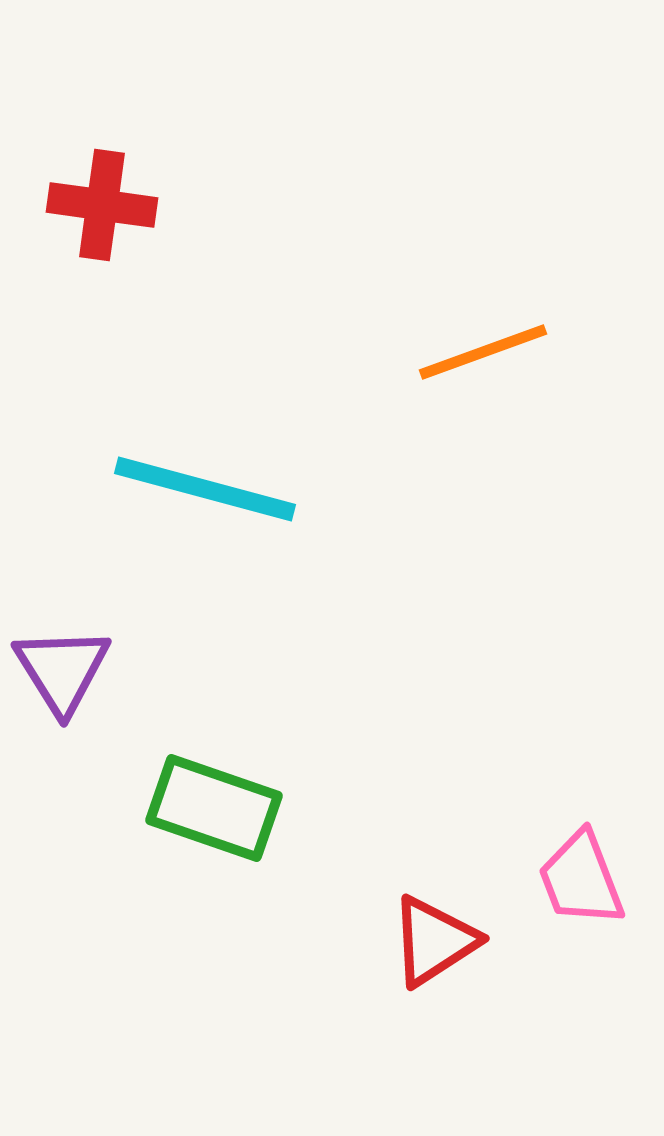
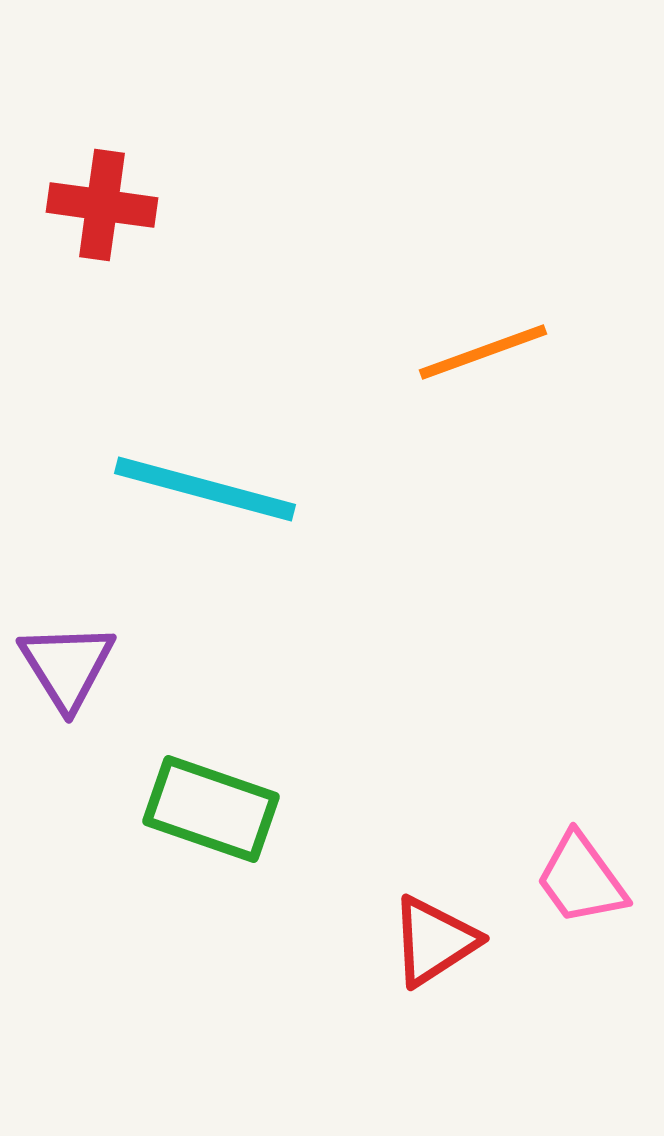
purple triangle: moved 5 px right, 4 px up
green rectangle: moved 3 px left, 1 px down
pink trapezoid: rotated 15 degrees counterclockwise
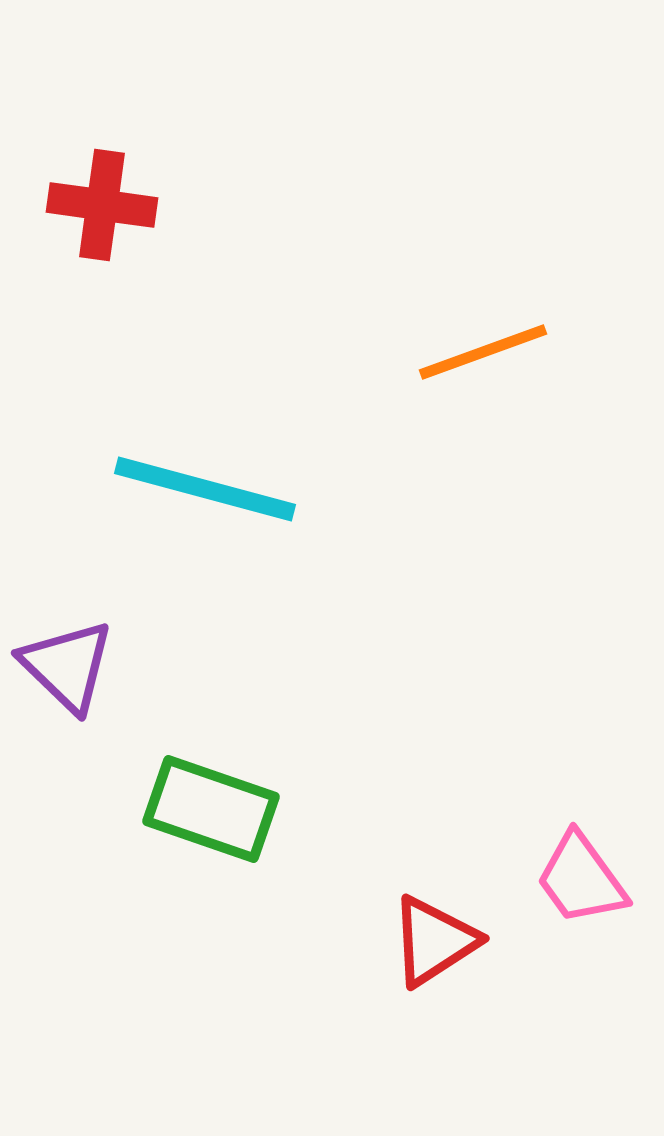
purple triangle: rotated 14 degrees counterclockwise
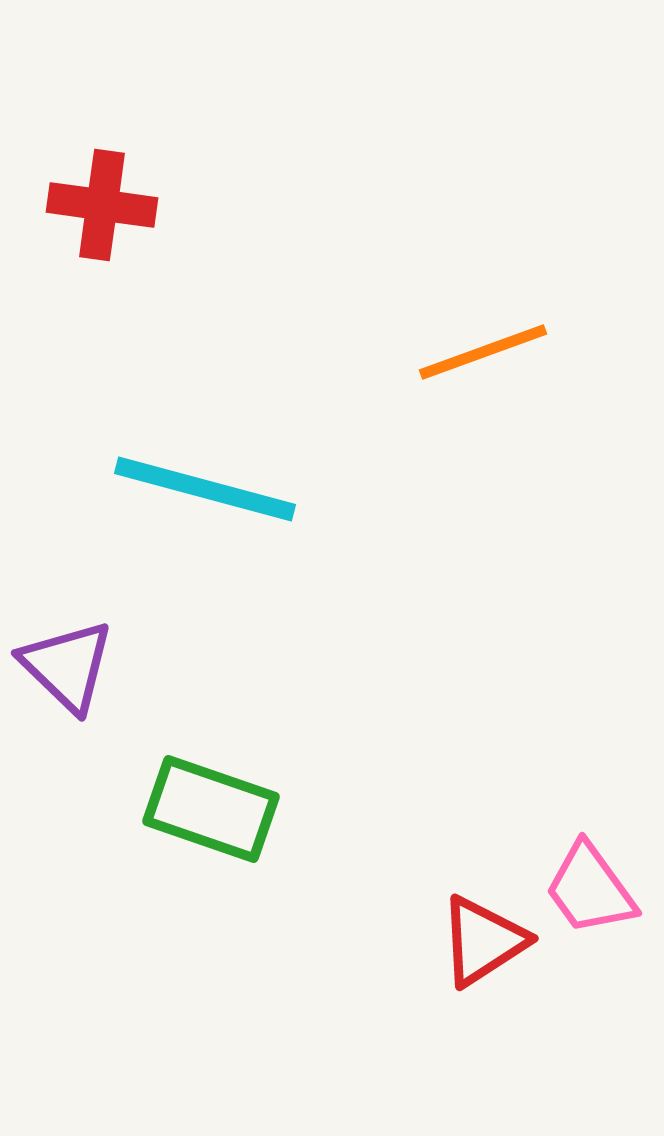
pink trapezoid: moved 9 px right, 10 px down
red triangle: moved 49 px right
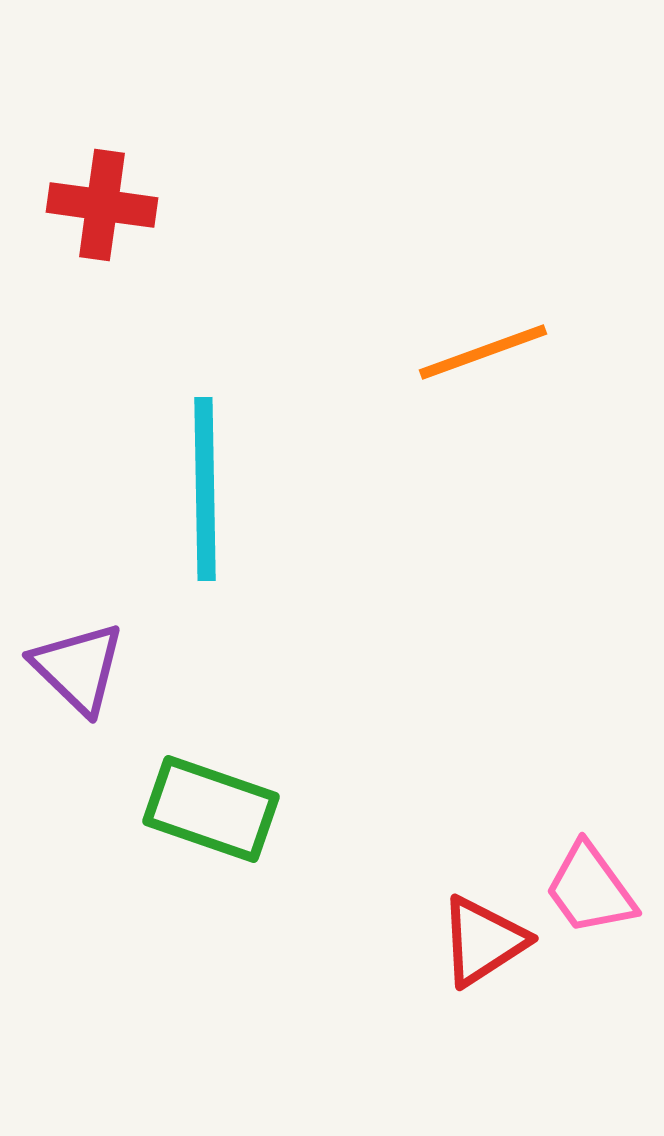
cyan line: rotated 74 degrees clockwise
purple triangle: moved 11 px right, 2 px down
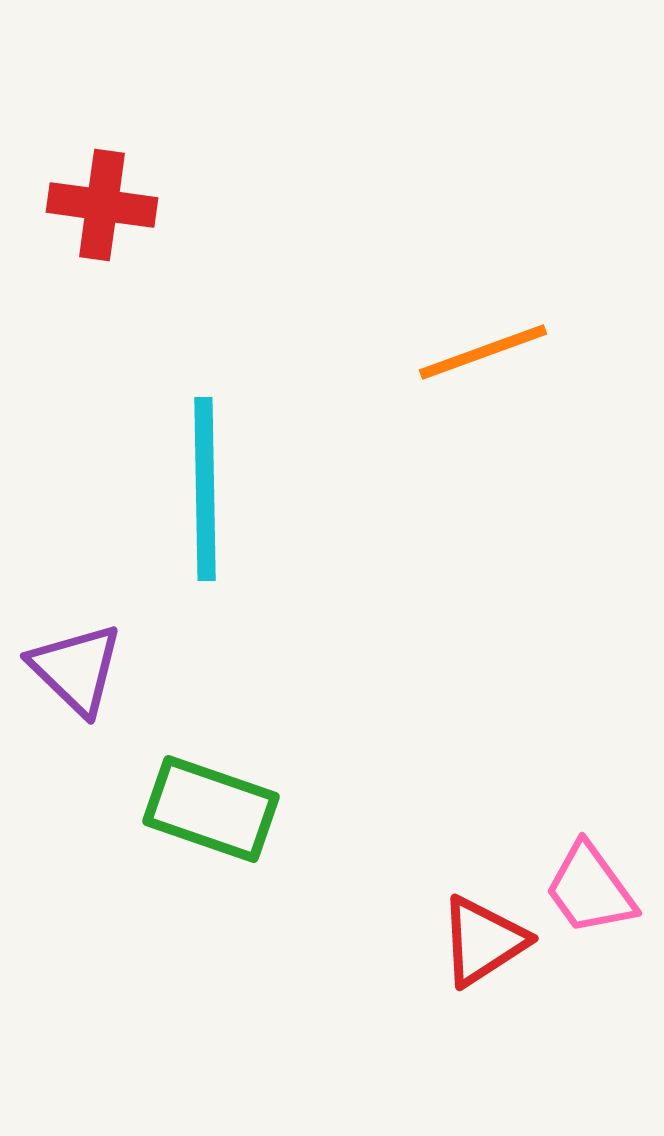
purple triangle: moved 2 px left, 1 px down
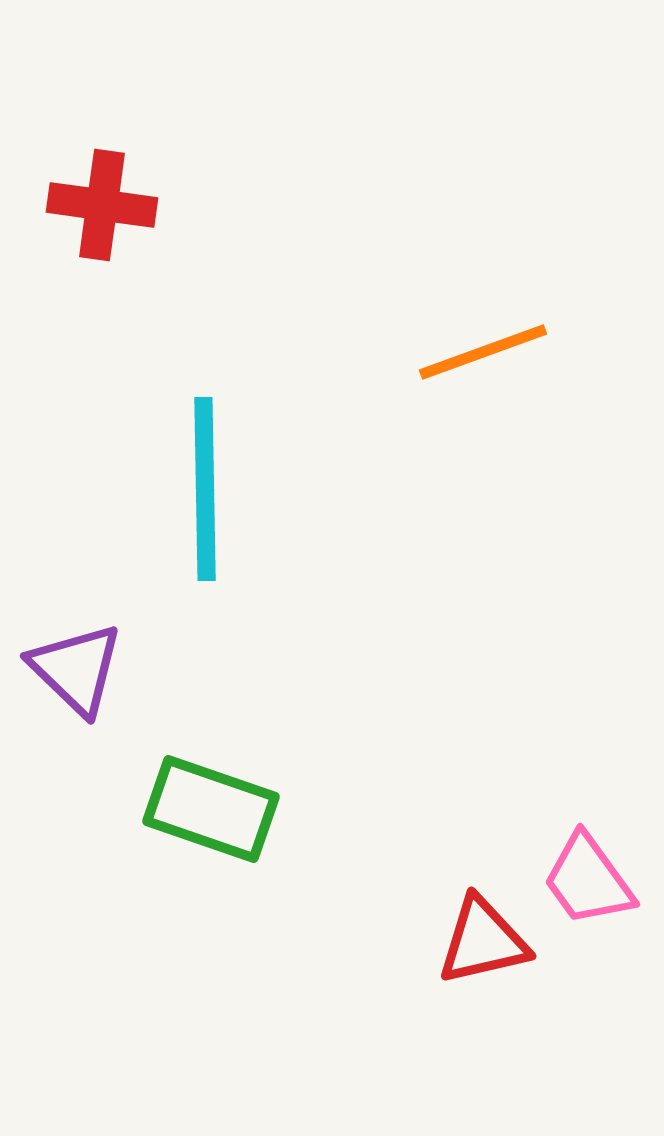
pink trapezoid: moved 2 px left, 9 px up
red triangle: rotated 20 degrees clockwise
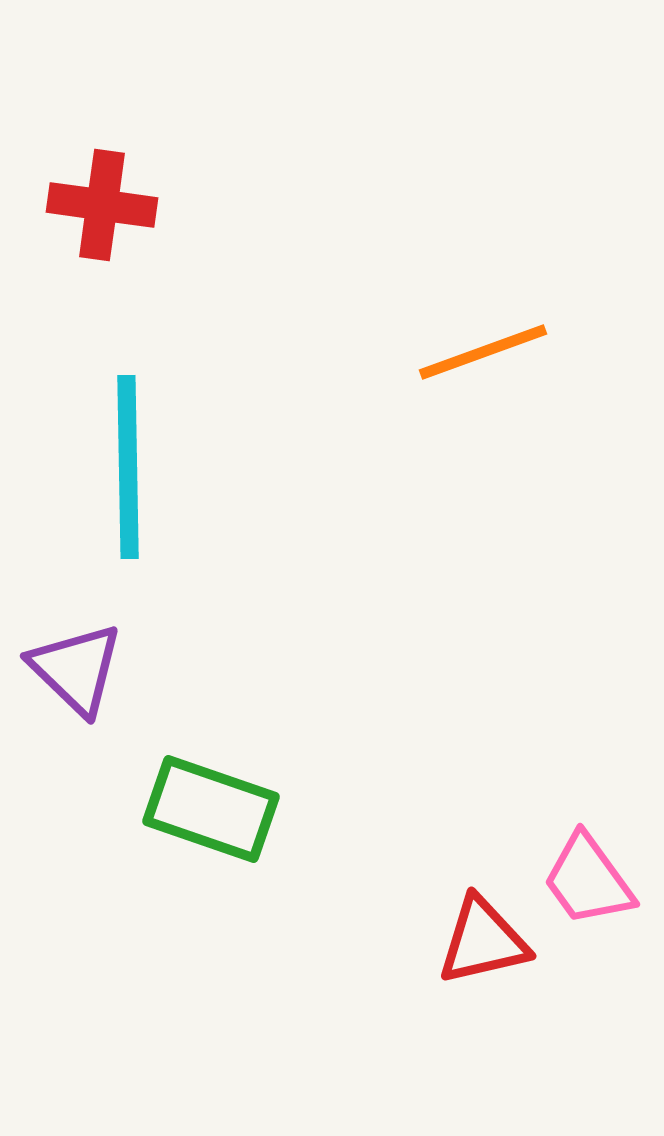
cyan line: moved 77 px left, 22 px up
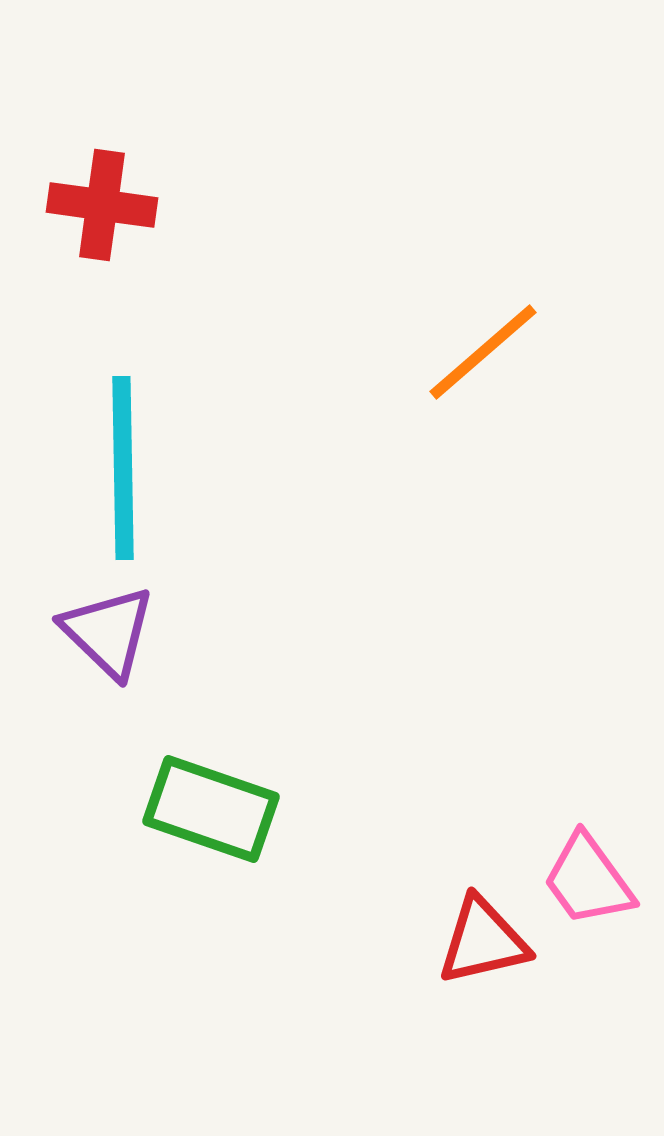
orange line: rotated 21 degrees counterclockwise
cyan line: moved 5 px left, 1 px down
purple triangle: moved 32 px right, 37 px up
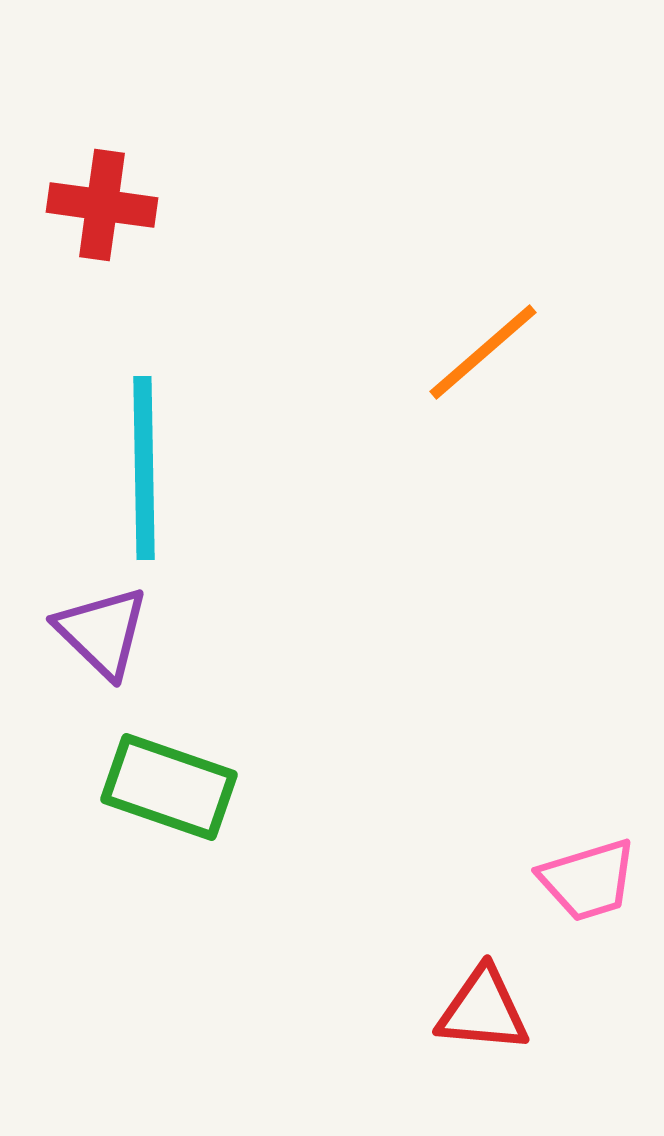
cyan line: moved 21 px right
purple triangle: moved 6 px left
green rectangle: moved 42 px left, 22 px up
pink trapezoid: rotated 71 degrees counterclockwise
red triangle: moved 69 px down; rotated 18 degrees clockwise
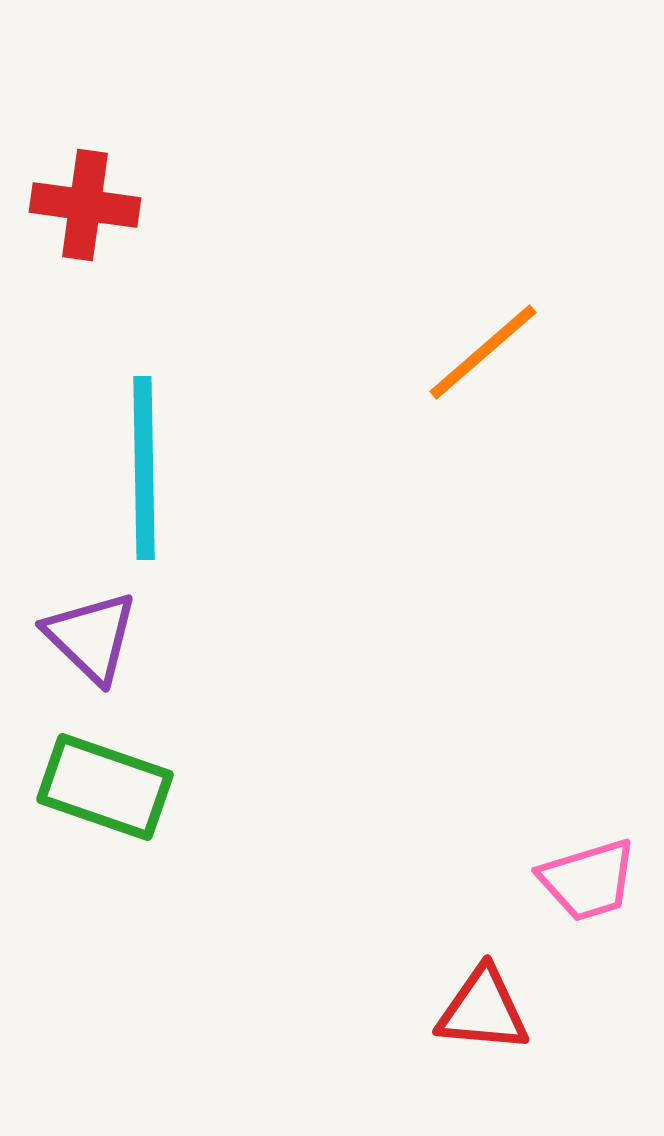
red cross: moved 17 px left
purple triangle: moved 11 px left, 5 px down
green rectangle: moved 64 px left
